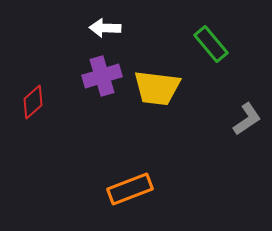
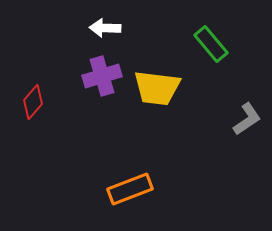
red diamond: rotated 8 degrees counterclockwise
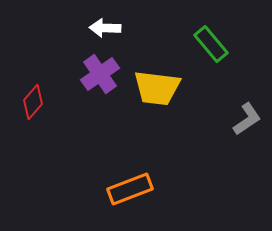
purple cross: moved 2 px left, 2 px up; rotated 18 degrees counterclockwise
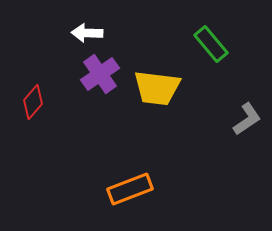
white arrow: moved 18 px left, 5 px down
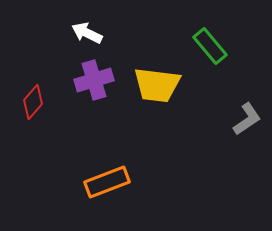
white arrow: rotated 24 degrees clockwise
green rectangle: moved 1 px left, 2 px down
purple cross: moved 6 px left, 6 px down; rotated 18 degrees clockwise
yellow trapezoid: moved 3 px up
orange rectangle: moved 23 px left, 7 px up
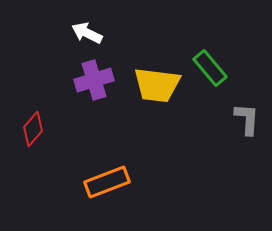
green rectangle: moved 22 px down
red diamond: moved 27 px down
gray L-shape: rotated 52 degrees counterclockwise
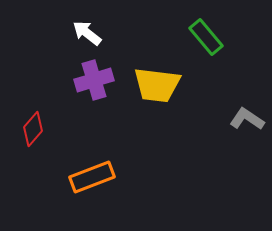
white arrow: rotated 12 degrees clockwise
green rectangle: moved 4 px left, 31 px up
gray L-shape: rotated 60 degrees counterclockwise
orange rectangle: moved 15 px left, 5 px up
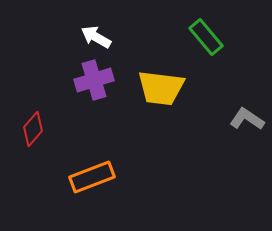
white arrow: moved 9 px right, 4 px down; rotated 8 degrees counterclockwise
yellow trapezoid: moved 4 px right, 3 px down
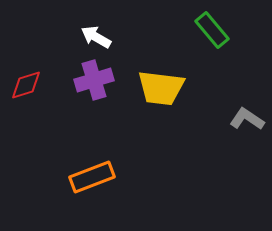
green rectangle: moved 6 px right, 7 px up
red diamond: moved 7 px left, 44 px up; rotated 32 degrees clockwise
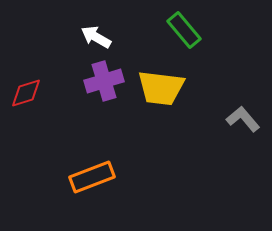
green rectangle: moved 28 px left
purple cross: moved 10 px right, 1 px down
red diamond: moved 8 px down
gray L-shape: moved 4 px left; rotated 16 degrees clockwise
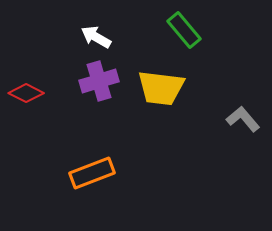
purple cross: moved 5 px left
red diamond: rotated 44 degrees clockwise
orange rectangle: moved 4 px up
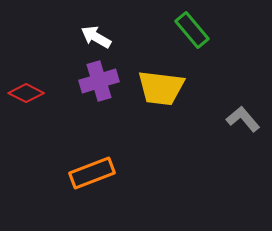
green rectangle: moved 8 px right
